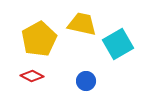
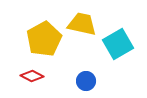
yellow pentagon: moved 5 px right
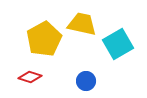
red diamond: moved 2 px left, 1 px down; rotated 10 degrees counterclockwise
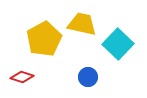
cyan square: rotated 16 degrees counterclockwise
red diamond: moved 8 px left
blue circle: moved 2 px right, 4 px up
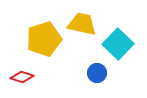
yellow pentagon: rotated 12 degrees clockwise
blue circle: moved 9 px right, 4 px up
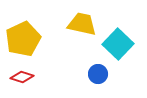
yellow pentagon: moved 21 px left; rotated 8 degrees counterclockwise
blue circle: moved 1 px right, 1 px down
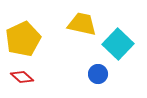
red diamond: rotated 25 degrees clockwise
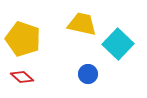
yellow pentagon: rotated 28 degrees counterclockwise
blue circle: moved 10 px left
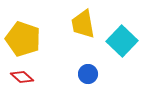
yellow trapezoid: moved 1 px right; rotated 112 degrees counterclockwise
cyan square: moved 4 px right, 3 px up
